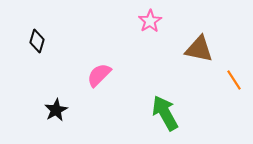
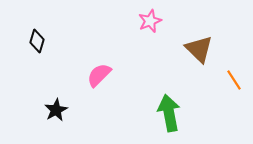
pink star: rotated 10 degrees clockwise
brown triangle: rotated 32 degrees clockwise
green arrow: moved 4 px right; rotated 18 degrees clockwise
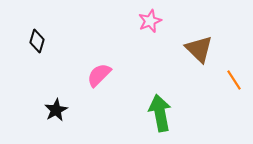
green arrow: moved 9 px left
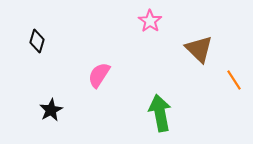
pink star: rotated 15 degrees counterclockwise
pink semicircle: rotated 12 degrees counterclockwise
black star: moved 5 px left
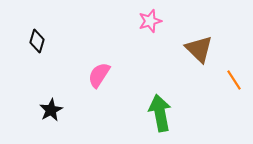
pink star: rotated 20 degrees clockwise
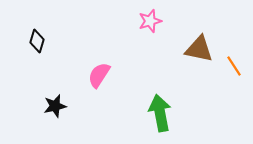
brown triangle: rotated 32 degrees counterclockwise
orange line: moved 14 px up
black star: moved 4 px right, 4 px up; rotated 15 degrees clockwise
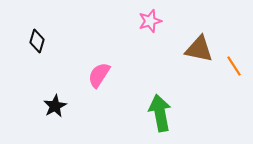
black star: rotated 15 degrees counterclockwise
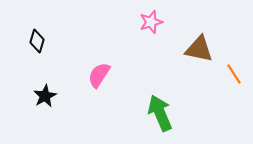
pink star: moved 1 px right, 1 px down
orange line: moved 8 px down
black star: moved 10 px left, 10 px up
green arrow: rotated 12 degrees counterclockwise
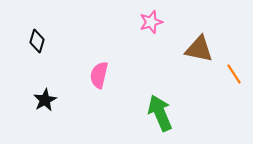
pink semicircle: rotated 20 degrees counterclockwise
black star: moved 4 px down
